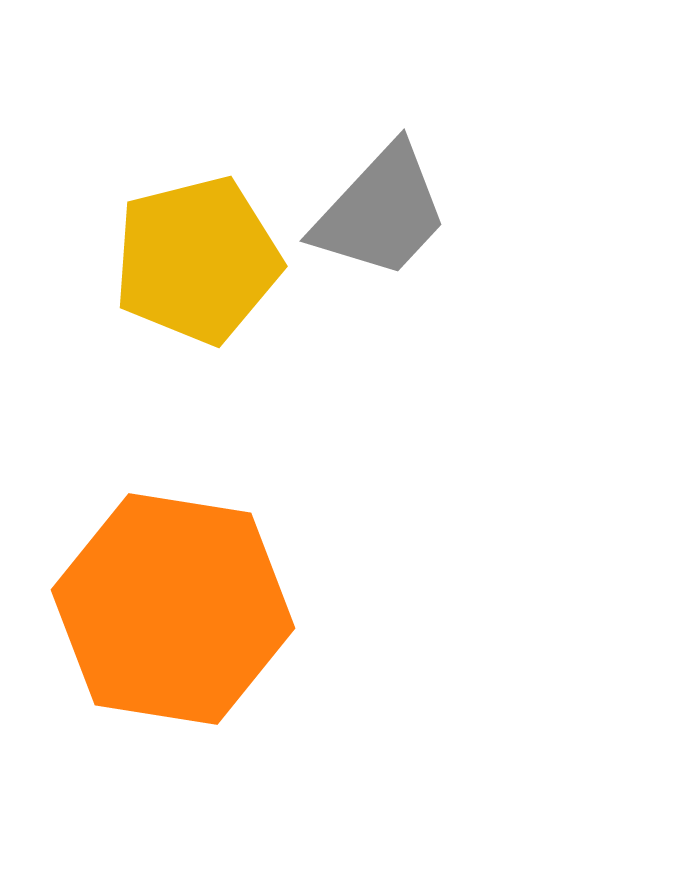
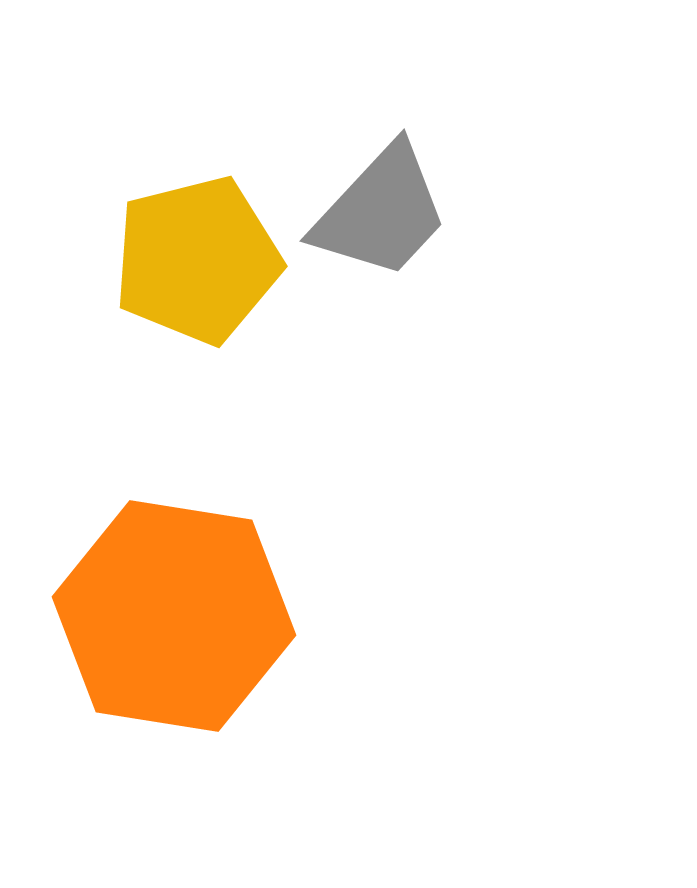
orange hexagon: moved 1 px right, 7 px down
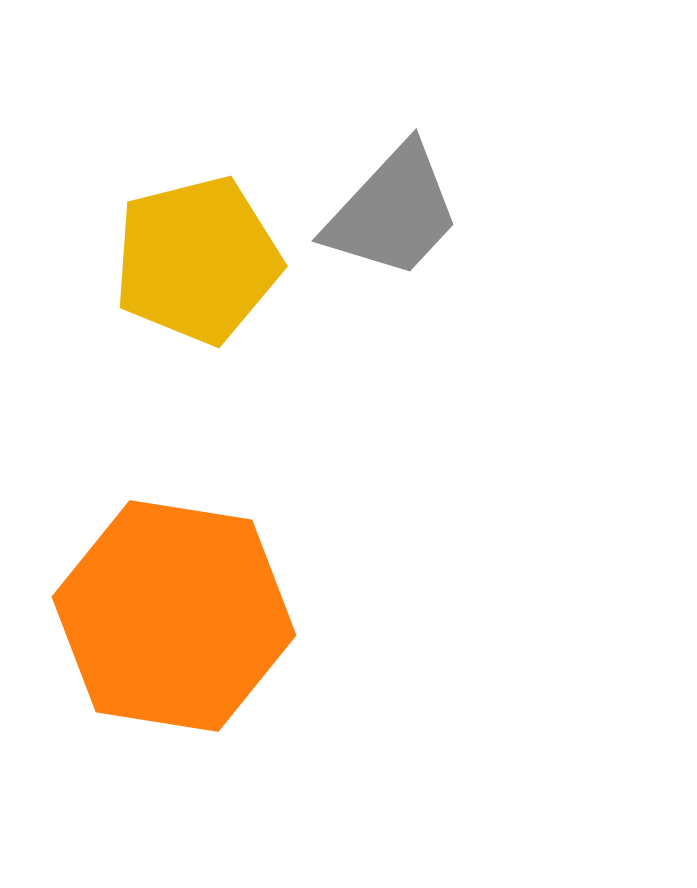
gray trapezoid: moved 12 px right
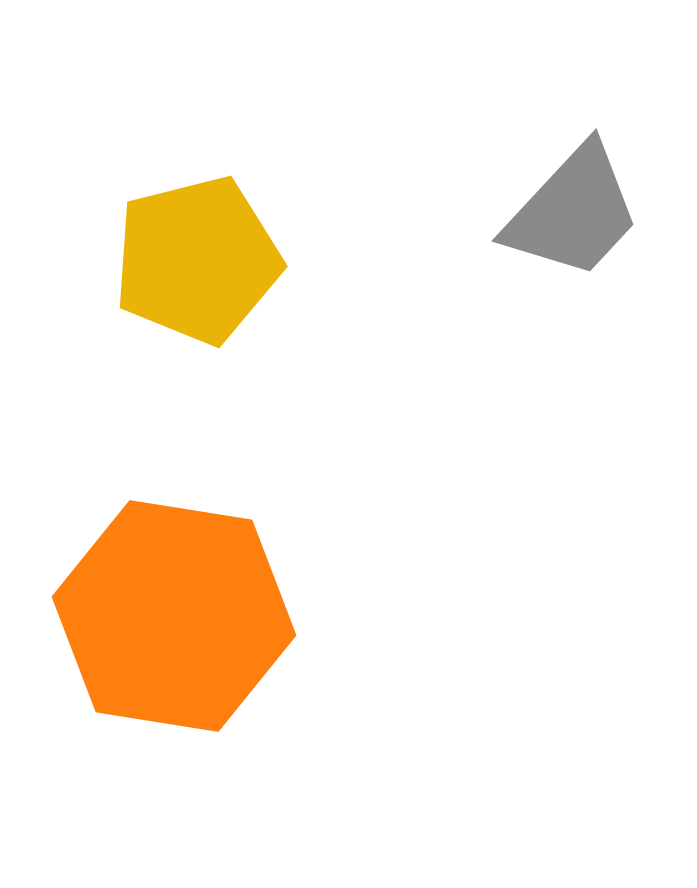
gray trapezoid: moved 180 px right
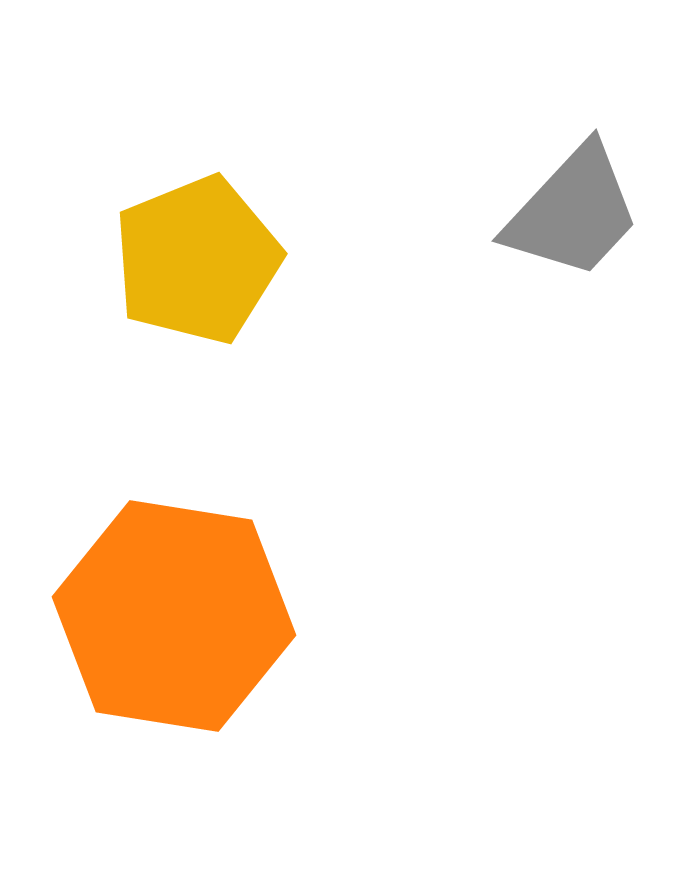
yellow pentagon: rotated 8 degrees counterclockwise
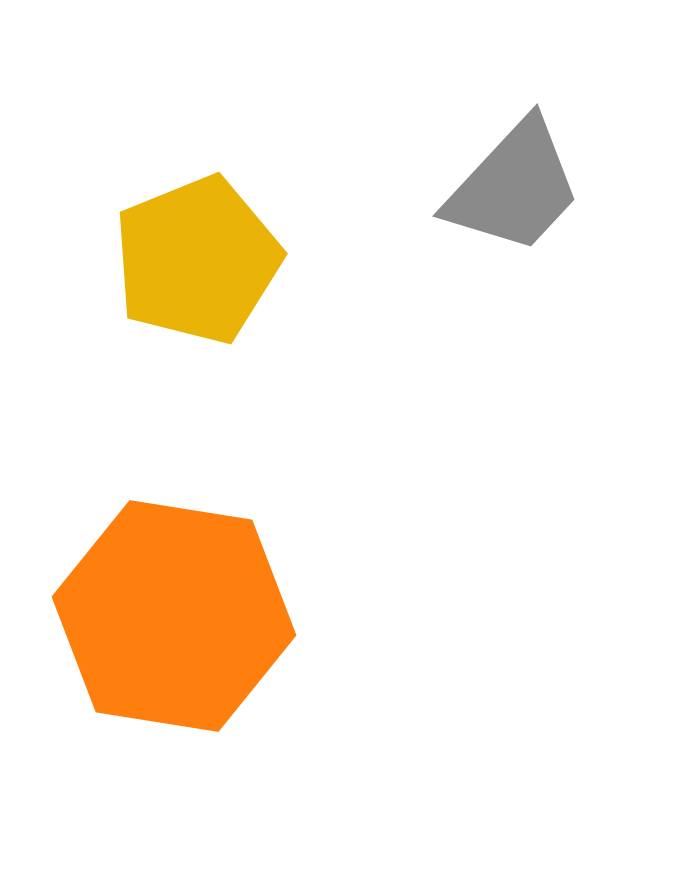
gray trapezoid: moved 59 px left, 25 px up
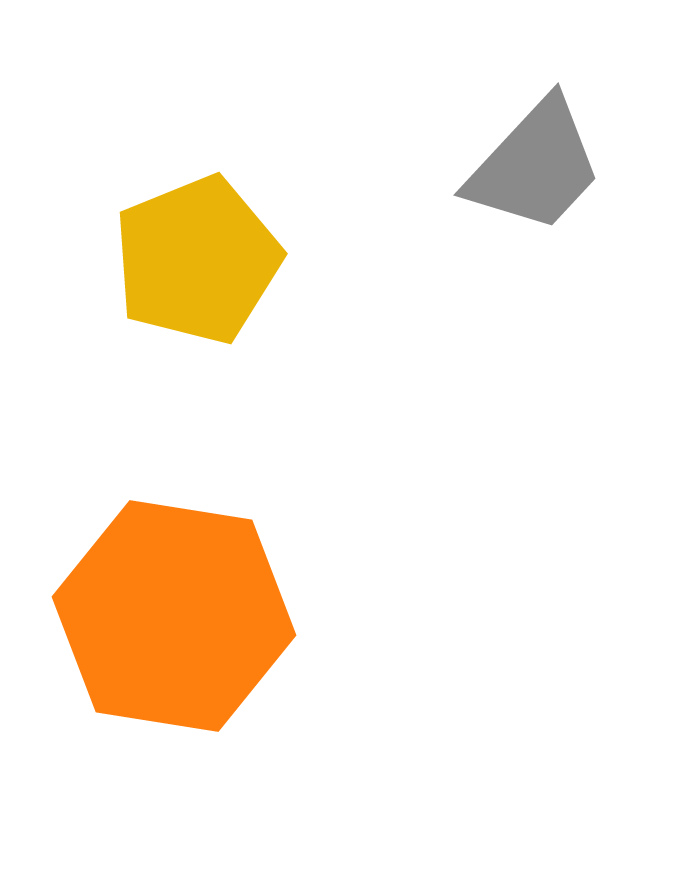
gray trapezoid: moved 21 px right, 21 px up
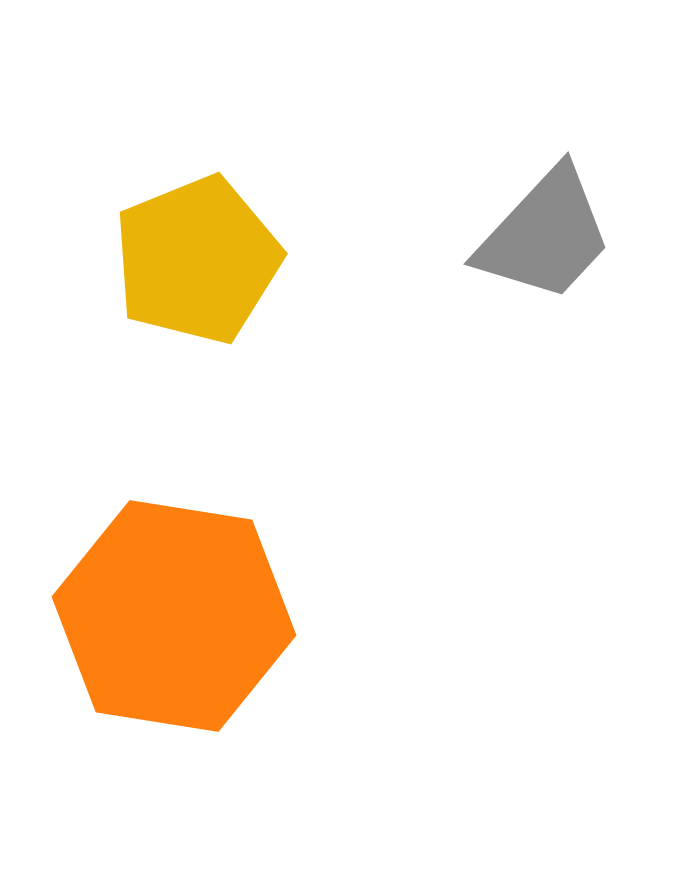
gray trapezoid: moved 10 px right, 69 px down
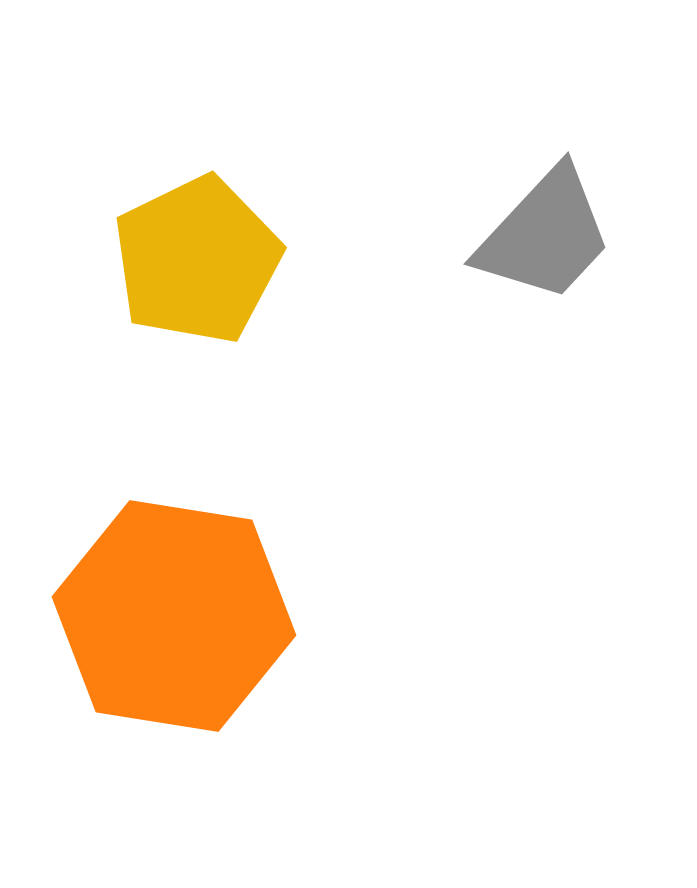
yellow pentagon: rotated 4 degrees counterclockwise
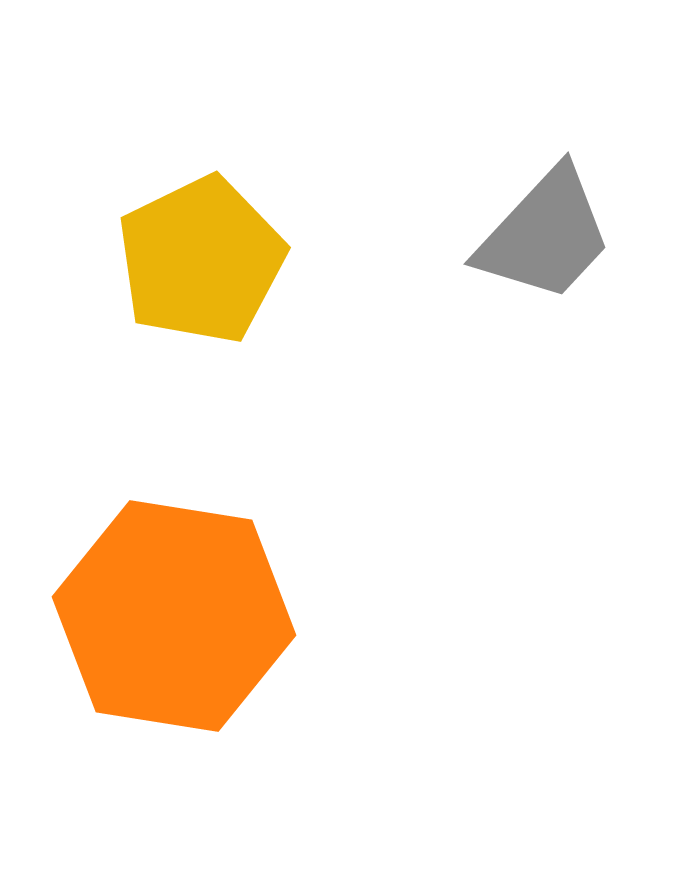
yellow pentagon: moved 4 px right
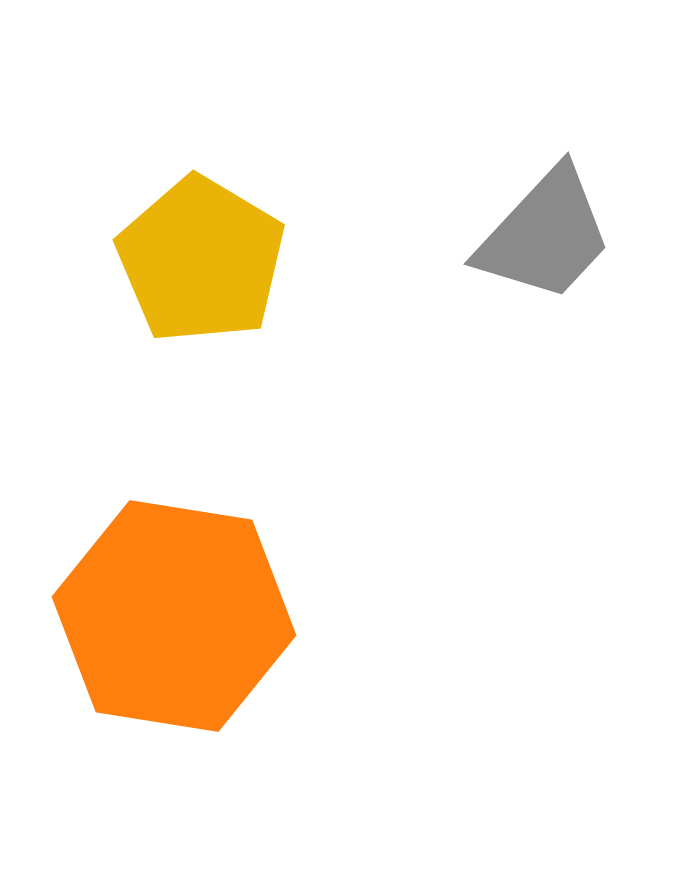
yellow pentagon: rotated 15 degrees counterclockwise
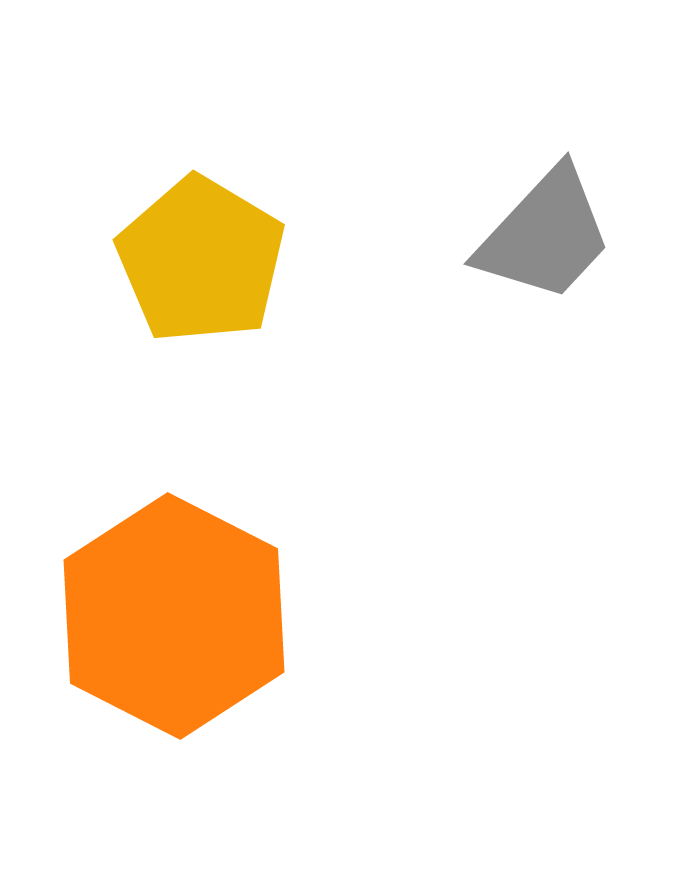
orange hexagon: rotated 18 degrees clockwise
